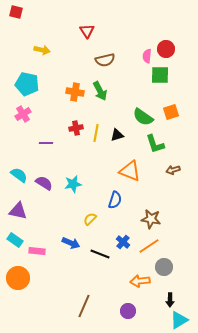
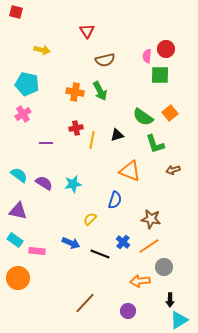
orange square: moved 1 px left, 1 px down; rotated 21 degrees counterclockwise
yellow line: moved 4 px left, 7 px down
brown line: moved 1 px right, 3 px up; rotated 20 degrees clockwise
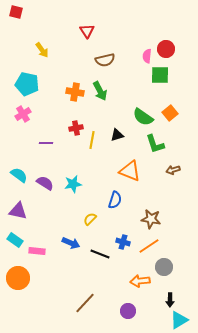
yellow arrow: rotated 42 degrees clockwise
purple semicircle: moved 1 px right
blue cross: rotated 24 degrees counterclockwise
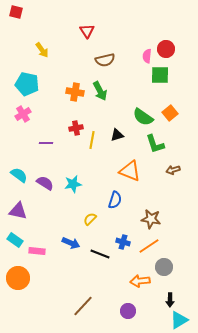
brown line: moved 2 px left, 3 px down
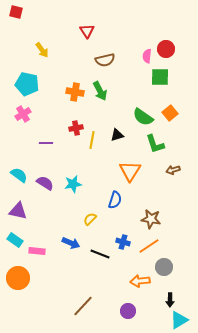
green square: moved 2 px down
orange triangle: rotated 40 degrees clockwise
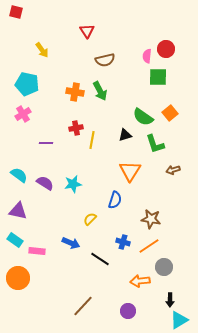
green square: moved 2 px left
black triangle: moved 8 px right
black line: moved 5 px down; rotated 12 degrees clockwise
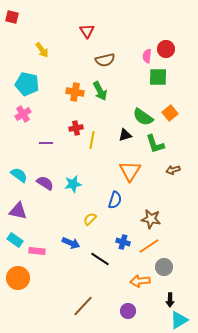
red square: moved 4 px left, 5 px down
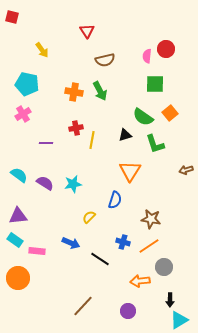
green square: moved 3 px left, 7 px down
orange cross: moved 1 px left
brown arrow: moved 13 px right
purple triangle: moved 5 px down; rotated 18 degrees counterclockwise
yellow semicircle: moved 1 px left, 2 px up
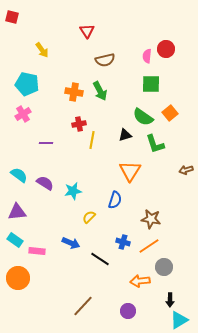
green square: moved 4 px left
red cross: moved 3 px right, 4 px up
cyan star: moved 7 px down
purple triangle: moved 1 px left, 4 px up
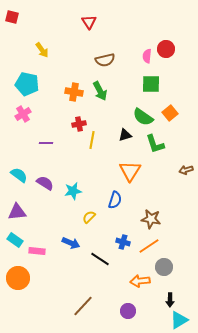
red triangle: moved 2 px right, 9 px up
